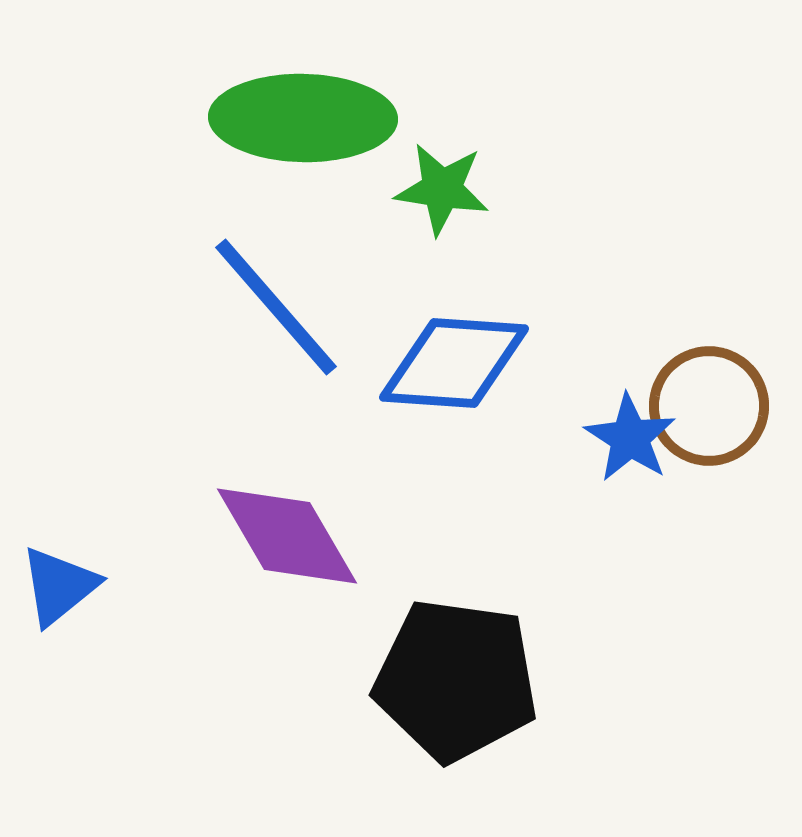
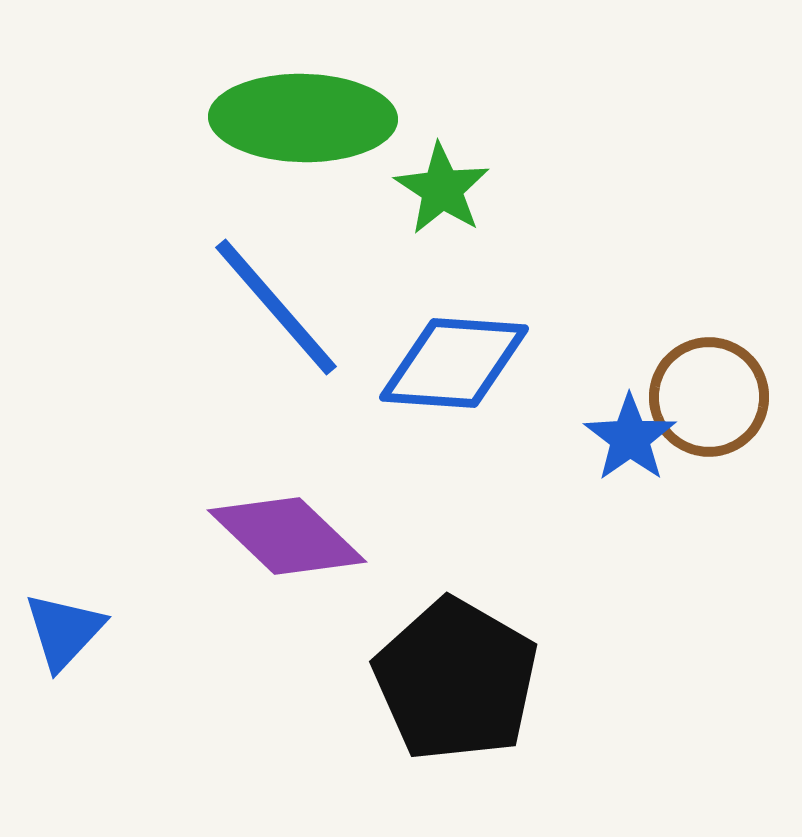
green star: rotated 24 degrees clockwise
brown circle: moved 9 px up
blue star: rotated 4 degrees clockwise
purple diamond: rotated 16 degrees counterclockwise
blue triangle: moved 5 px right, 45 px down; rotated 8 degrees counterclockwise
black pentagon: rotated 22 degrees clockwise
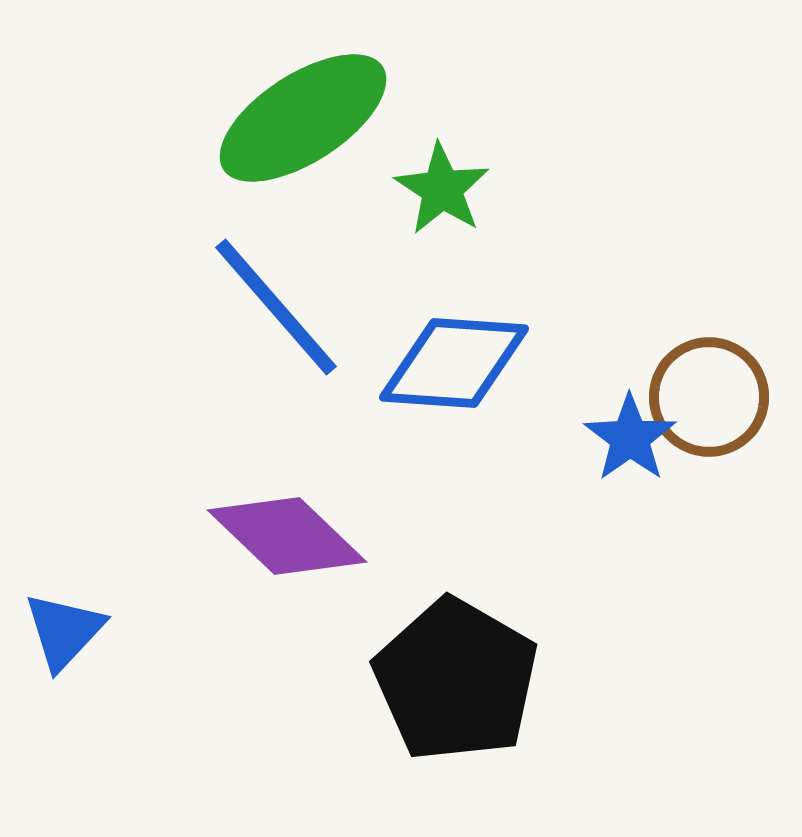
green ellipse: rotated 34 degrees counterclockwise
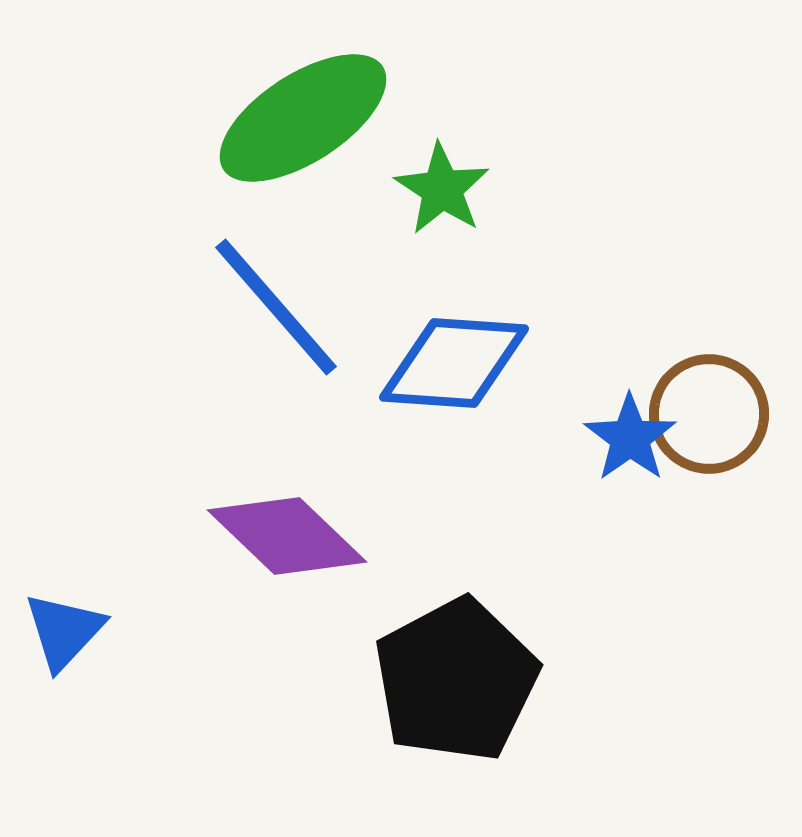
brown circle: moved 17 px down
black pentagon: rotated 14 degrees clockwise
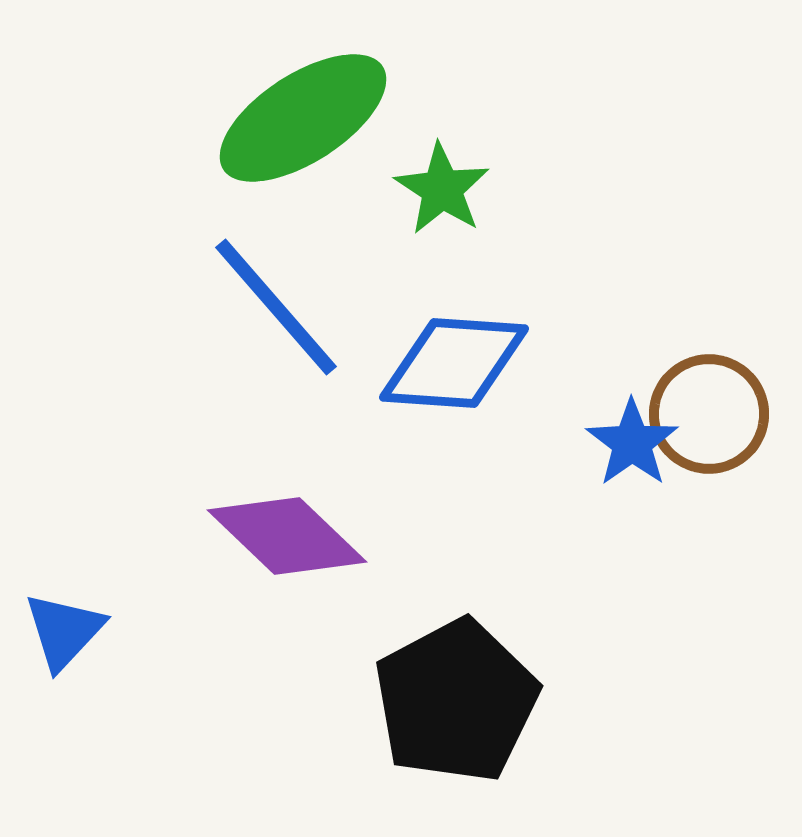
blue star: moved 2 px right, 5 px down
black pentagon: moved 21 px down
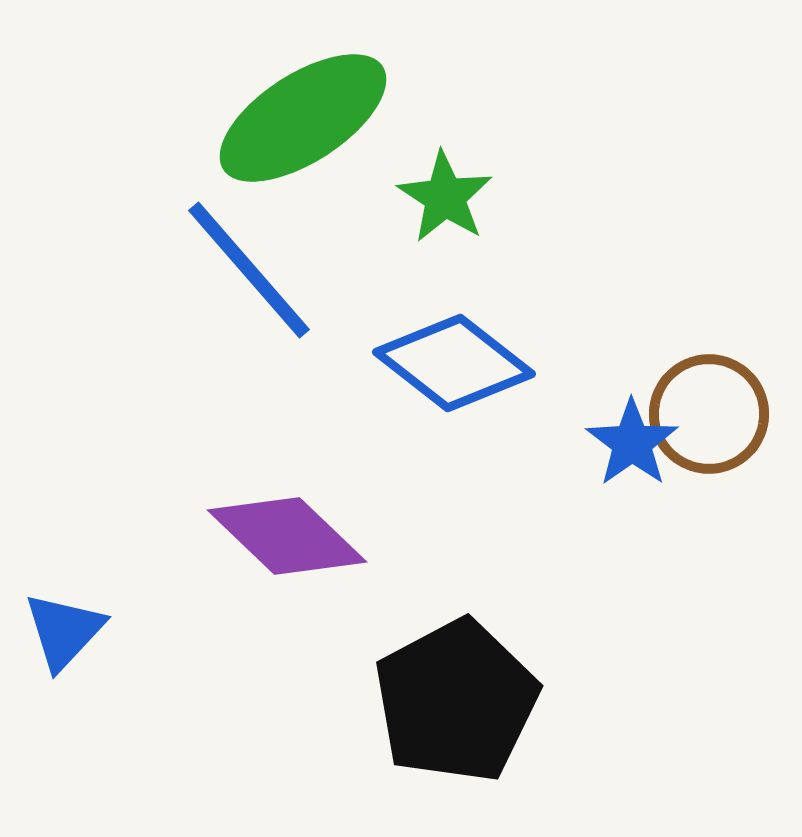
green star: moved 3 px right, 8 px down
blue line: moved 27 px left, 37 px up
blue diamond: rotated 34 degrees clockwise
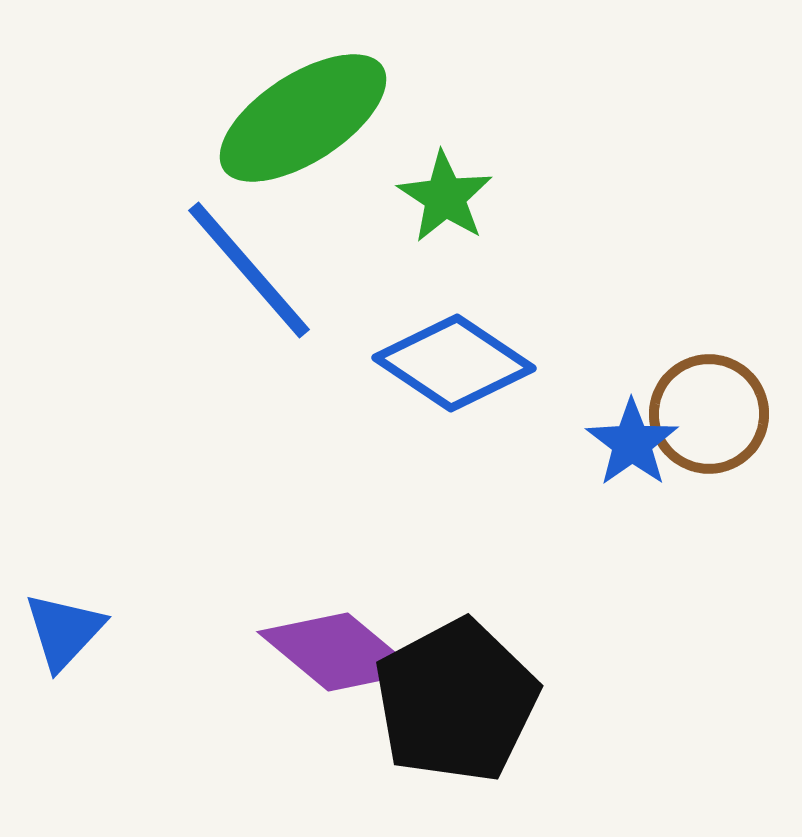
blue diamond: rotated 4 degrees counterclockwise
purple diamond: moved 51 px right, 116 px down; rotated 4 degrees counterclockwise
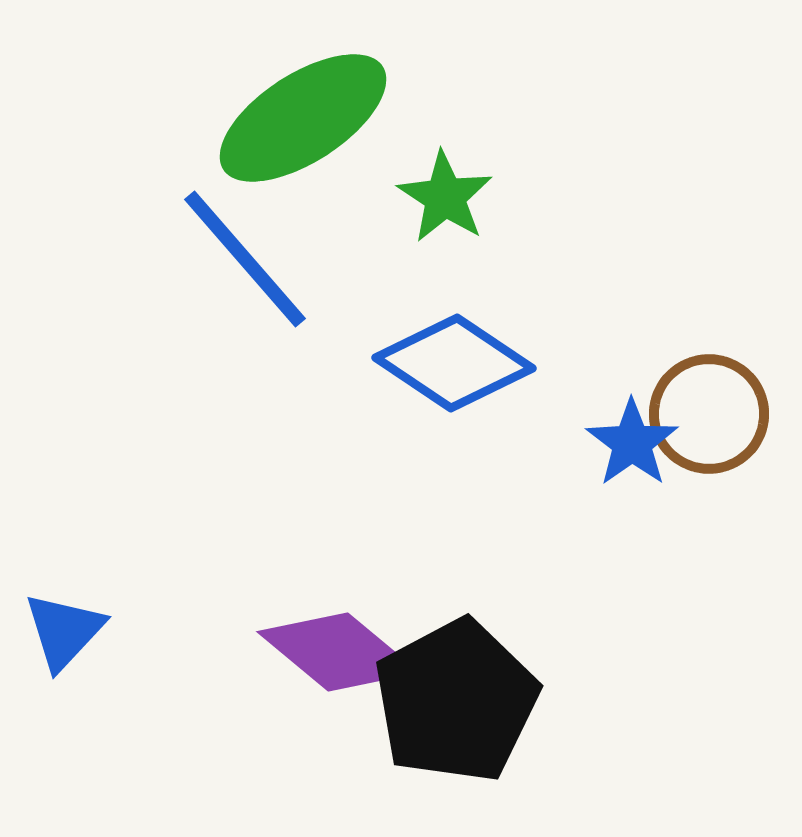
blue line: moved 4 px left, 11 px up
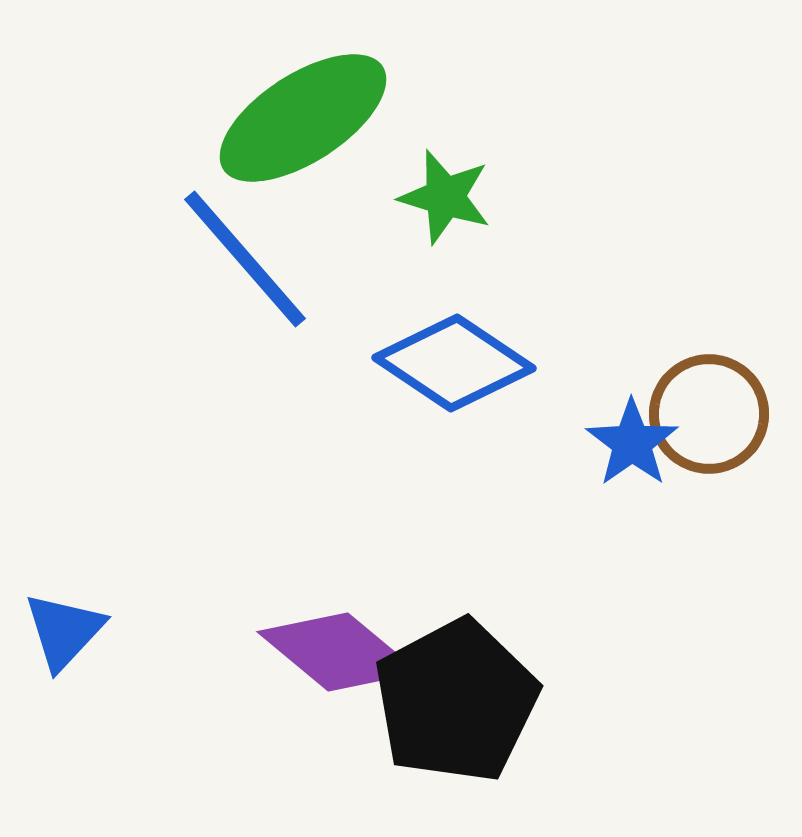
green star: rotated 16 degrees counterclockwise
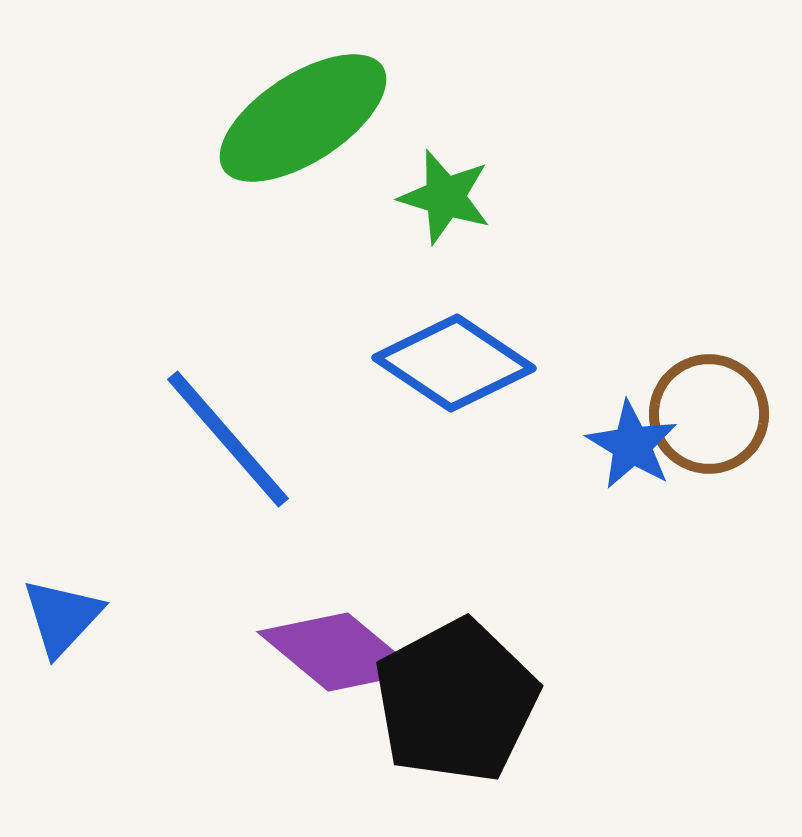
blue line: moved 17 px left, 180 px down
blue star: moved 2 px down; rotated 6 degrees counterclockwise
blue triangle: moved 2 px left, 14 px up
